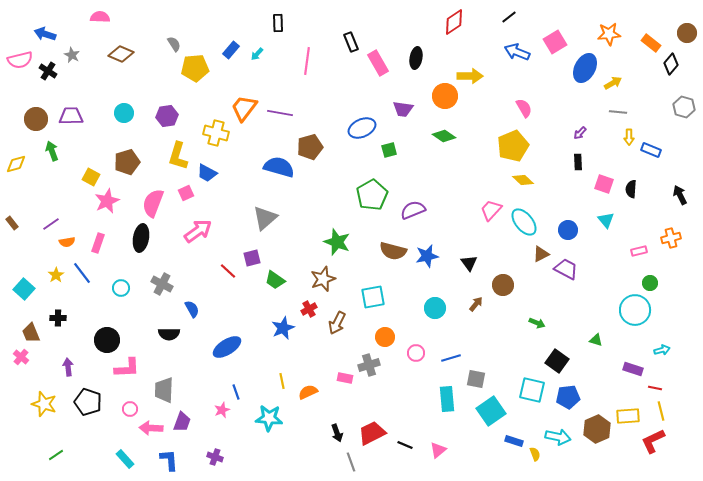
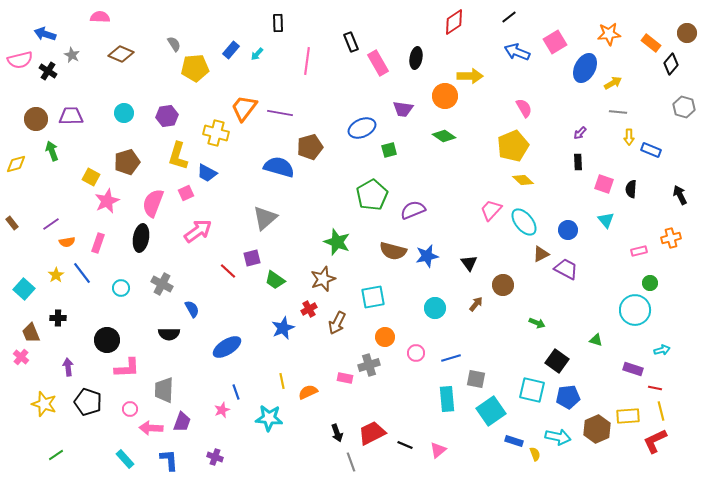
red L-shape at (653, 441): moved 2 px right
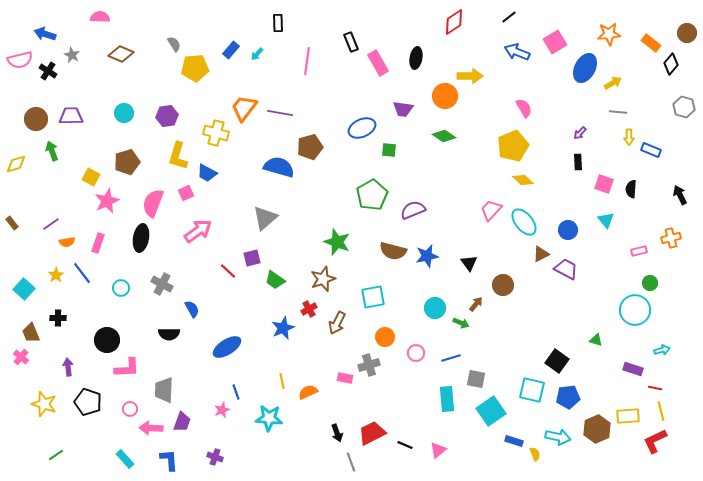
green square at (389, 150): rotated 21 degrees clockwise
green arrow at (537, 323): moved 76 px left
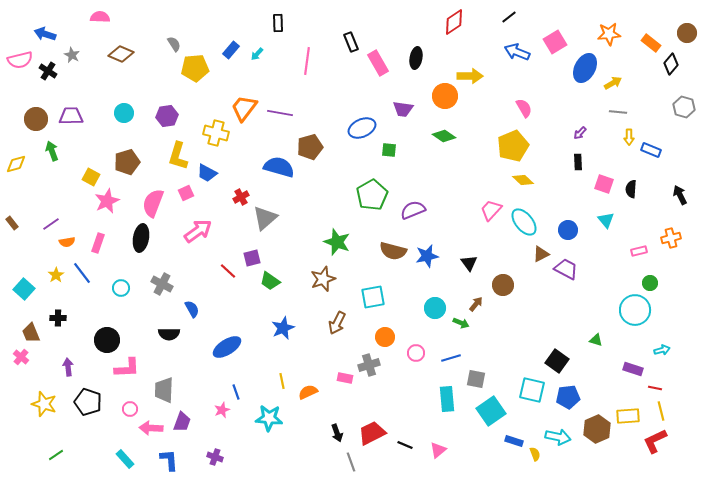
green trapezoid at (275, 280): moved 5 px left, 1 px down
red cross at (309, 309): moved 68 px left, 112 px up
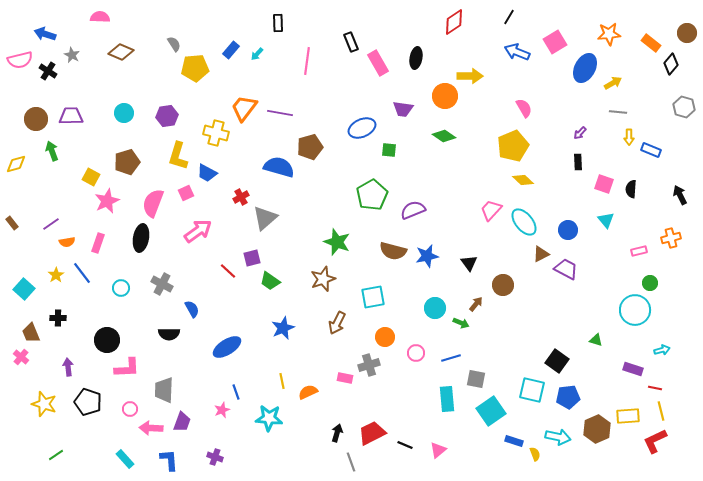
black line at (509, 17): rotated 21 degrees counterclockwise
brown diamond at (121, 54): moved 2 px up
black arrow at (337, 433): rotated 144 degrees counterclockwise
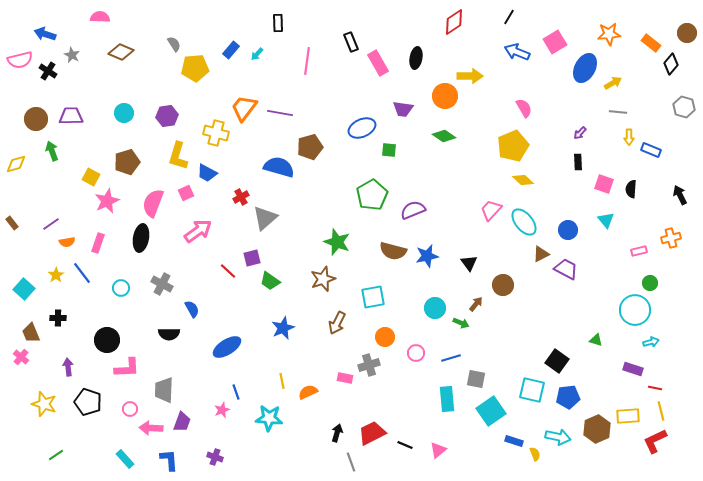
cyan arrow at (662, 350): moved 11 px left, 8 px up
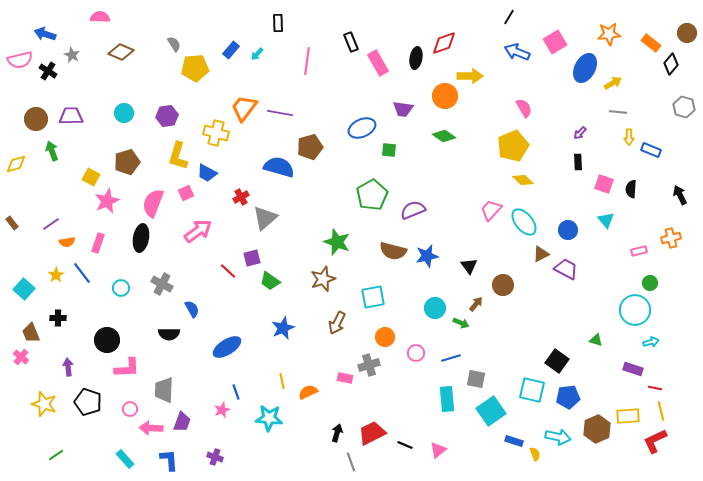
red diamond at (454, 22): moved 10 px left, 21 px down; rotated 16 degrees clockwise
black triangle at (469, 263): moved 3 px down
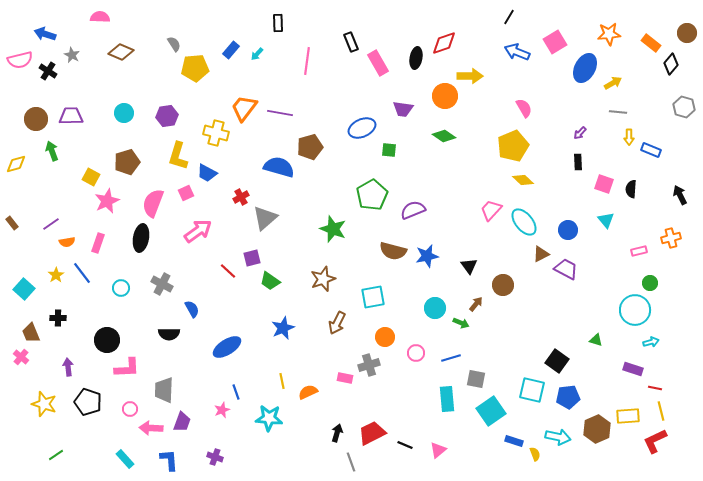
green star at (337, 242): moved 4 px left, 13 px up
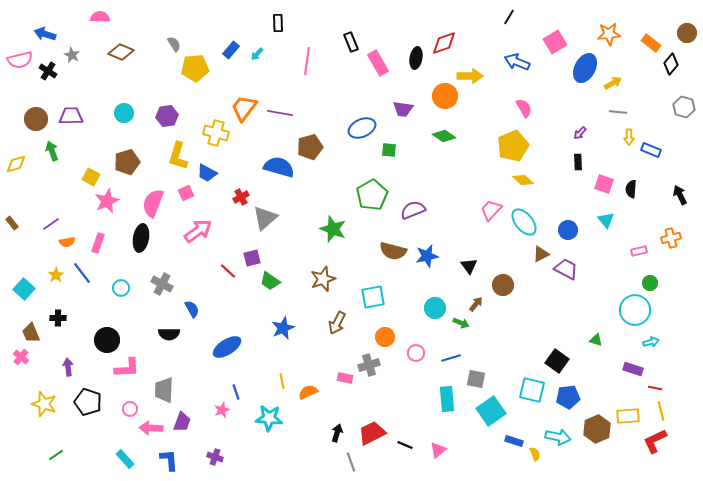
blue arrow at (517, 52): moved 10 px down
